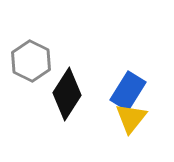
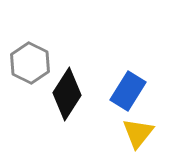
gray hexagon: moved 1 px left, 2 px down
yellow triangle: moved 7 px right, 15 px down
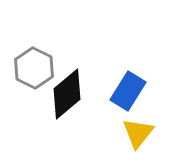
gray hexagon: moved 4 px right, 5 px down
black diamond: rotated 18 degrees clockwise
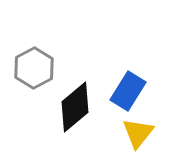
gray hexagon: rotated 6 degrees clockwise
black diamond: moved 8 px right, 13 px down
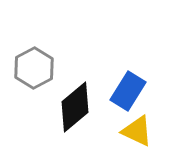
yellow triangle: moved 1 px left, 2 px up; rotated 44 degrees counterclockwise
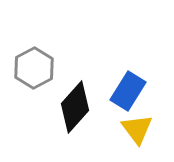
black diamond: rotated 9 degrees counterclockwise
yellow triangle: moved 2 px up; rotated 28 degrees clockwise
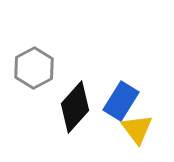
blue rectangle: moved 7 px left, 10 px down
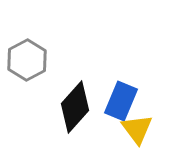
gray hexagon: moved 7 px left, 8 px up
blue rectangle: rotated 9 degrees counterclockwise
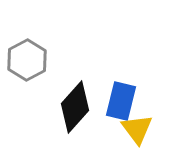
blue rectangle: rotated 9 degrees counterclockwise
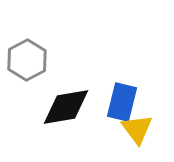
blue rectangle: moved 1 px right, 1 px down
black diamond: moved 9 px left; rotated 39 degrees clockwise
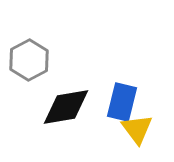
gray hexagon: moved 2 px right
